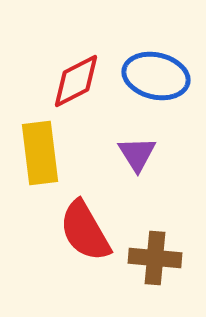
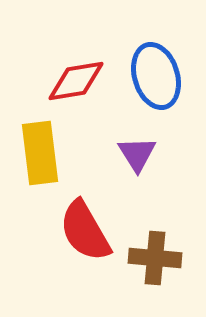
blue ellipse: rotated 60 degrees clockwise
red diamond: rotated 18 degrees clockwise
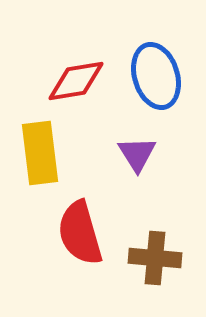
red semicircle: moved 5 px left, 2 px down; rotated 14 degrees clockwise
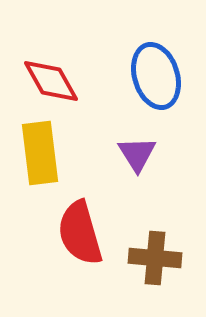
red diamond: moved 25 px left; rotated 70 degrees clockwise
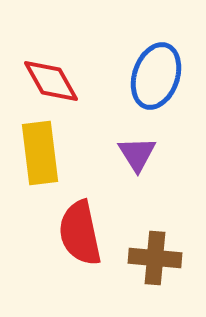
blue ellipse: rotated 36 degrees clockwise
red semicircle: rotated 4 degrees clockwise
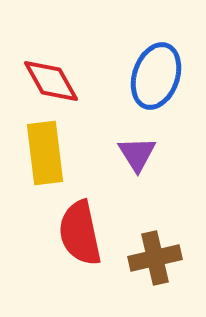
yellow rectangle: moved 5 px right
brown cross: rotated 18 degrees counterclockwise
